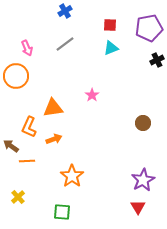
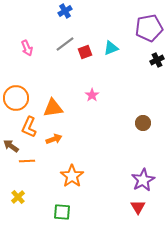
red square: moved 25 px left, 27 px down; rotated 24 degrees counterclockwise
orange circle: moved 22 px down
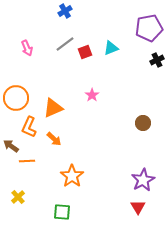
orange triangle: rotated 15 degrees counterclockwise
orange arrow: rotated 63 degrees clockwise
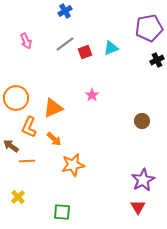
pink arrow: moved 1 px left, 7 px up
brown circle: moved 1 px left, 2 px up
orange star: moved 1 px right, 11 px up; rotated 25 degrees clockwise
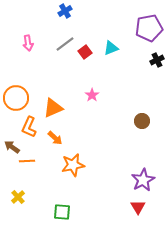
pink arrow: moved 2 px right, 2 px down; rotated 14 degrees clockwise
red square: rotated 16 degrees counterclockwise
orange arrow: moved 1 px right, 1 px up
brown arrow: moved 1 px right, 1 px down
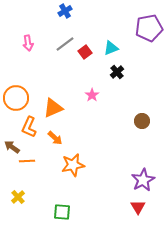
black cross: moved 40 px left, 12 px down; rotated 16 degrees counterclockwise
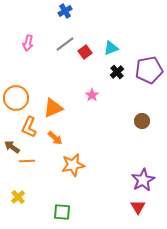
purple pentagon: moved 42 px down
pink arrow: rotated 21 degrees clockwise
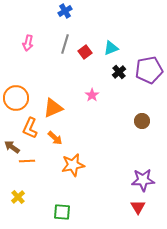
gray line: rotated 36 degrees counterclockwise
black cross: moved 2 px right
orange L-shape: moved 1 px right, 1 px down
purple star: rotated 25 degrees clockwise
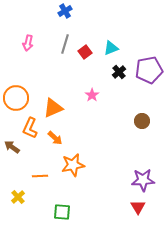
orange line: moved 13 px right, 15 px down
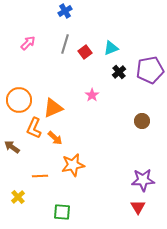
pink arrow: rotated 147 degrees counterclockwise
purple pentagon: moved 1 px right
orange circle: moved 3 px right, 2 px down
orange L-shape: moved 4 px right
